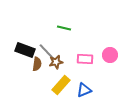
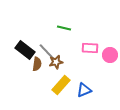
black rectangle: rotated 18 degrees clockwise
pink rectangle: moved 5 px right, 11 px up
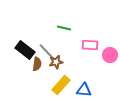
pink rectangle: moved 3 px up
blue triangle: rotated 28 degrees clockwise
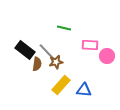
pink circle: moved 3 px left, 1 px down
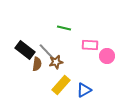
blue triangle: rotated 35 degrees counterclockwise
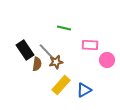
black rectangle: rotated 18 degrees clockwise
pink circle: moved 4 px down
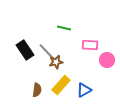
brown semicircle: moved 26 px down
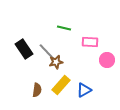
pink rectangle: moved 3 px up
black rectangle: moved 1 px left, 1 px up
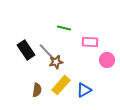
black rectangle: moved 2 px right, 1 px down
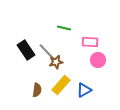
pink circle: moved 9 px left
